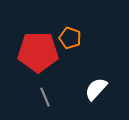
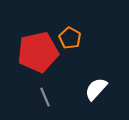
orange pentagon: rotated 10 degrees clockwise
red pentagon: rotated 12 degrees counterclockwise
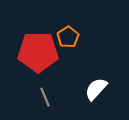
orange pentagon: moved 2 px left, 1 px up; rotated 10 degrees clockwise
red pentagon: rotated 12 degrees clockwise
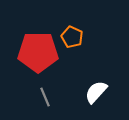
orange pentagon: moved 4 px right; rotated 15 degrees counterclockwise
white semicircle: moved 3 px down
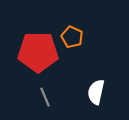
white semicircle: rotated 30 degrees counterclockwise
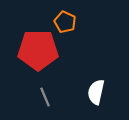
orange pentagon: moved 7 px left, 15 px up
red pentagon: moved 2 px up
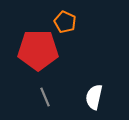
white semicircle: moved 2 px left, 5 px down
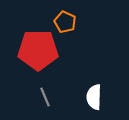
white semicircle: rotated 10 degrees counterclockwise
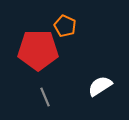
orange pentagon: moved 4 px down
white semicircle: moved 6 px right, 11 px up; rotated 55 degrees clockwise
